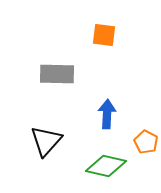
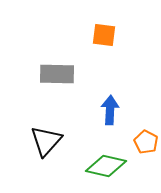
blue arrow: moved 3 px right, 4 px up
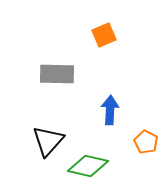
orange square: rotated 30 degrees counterclockwise
black triangle: moved 2 px right
green diamond: moved 18 px left
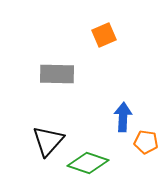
blue arrow: moved 13 px right, 7 px down
orange pentagon: rotated 20 degrees counterclockwise
green diamond: moved 3 px up; rotated 6 degrees clockwise
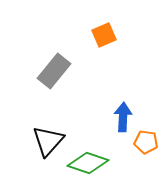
gray rectangle: moved 3 px left, 3 px up; rotated 52 degrees counterclockwise
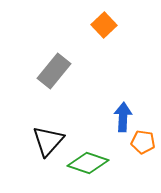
orange square: moved 10 px up; rotated 20 degrees counterclockwise
orange pentagon: moved 3 px left
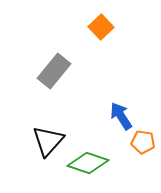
orange square: moved 3 px left, 2 px down
blue arrow: moved 2 px left, 1 px up; rotated 36 degrees counterclockwise
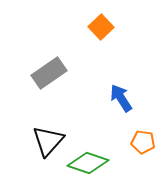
gray rectangle: moved 5 px left, 2 px down; rotated 16 degrees clockwise
blue arrow: moved 18 px up
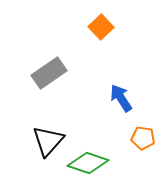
orange pentagon: moved 4 px up
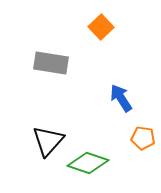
gray rectangle: moved 2 px right, 10 px up; rotated 44 degrees clockwise
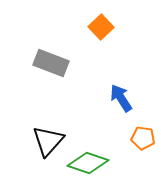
gray rectangle: rotated 12 degrees clockwise
